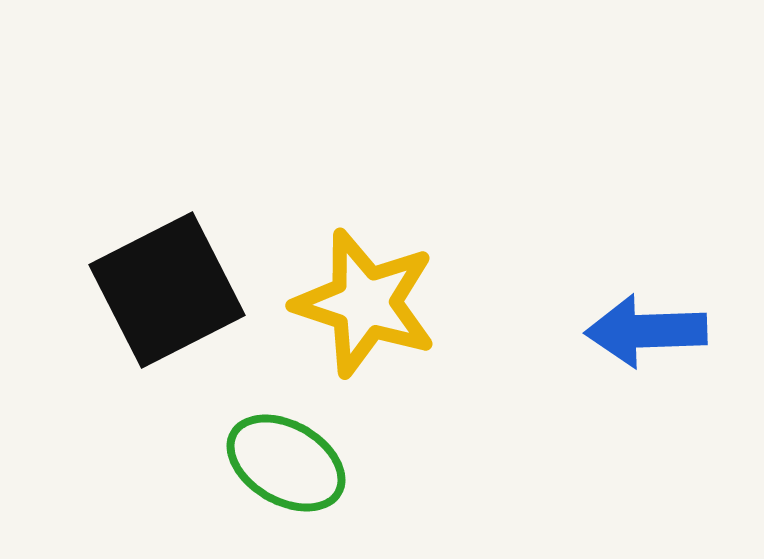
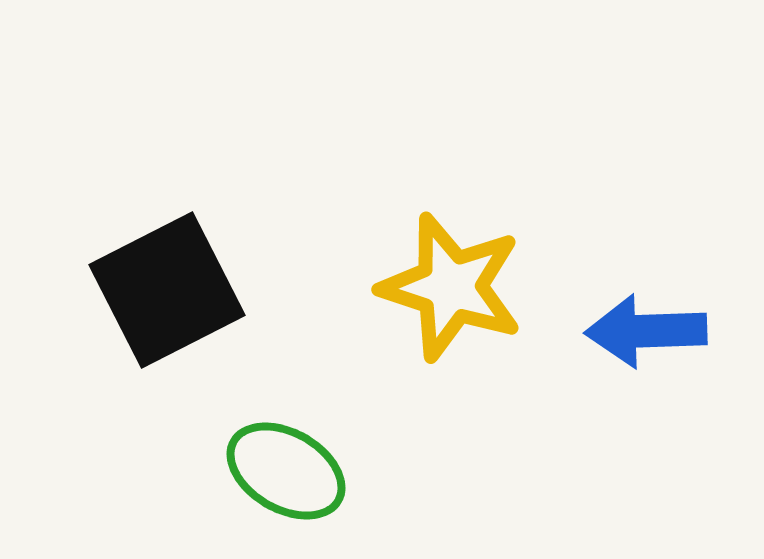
yellow star: moved 86 px right, 16 px up
green ellipse: moved 8 px down
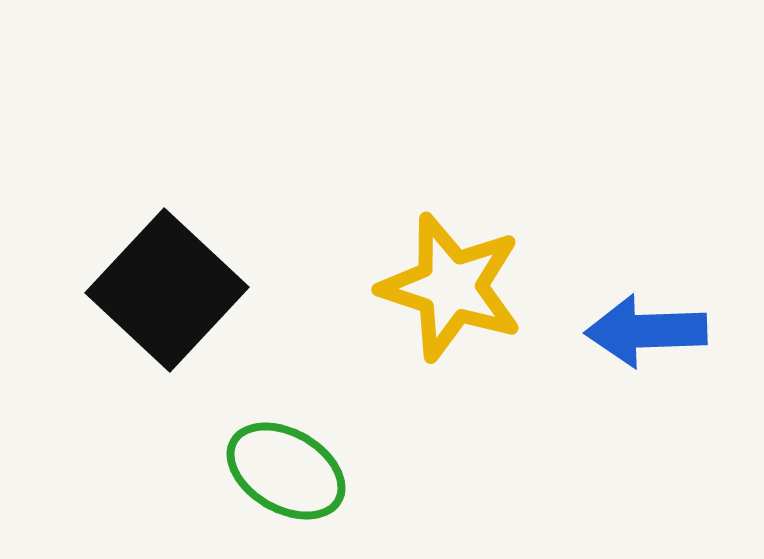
black square: rotated 20 degrees counterclockwise
